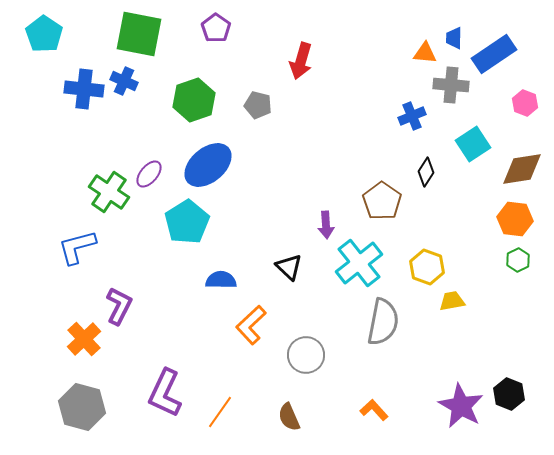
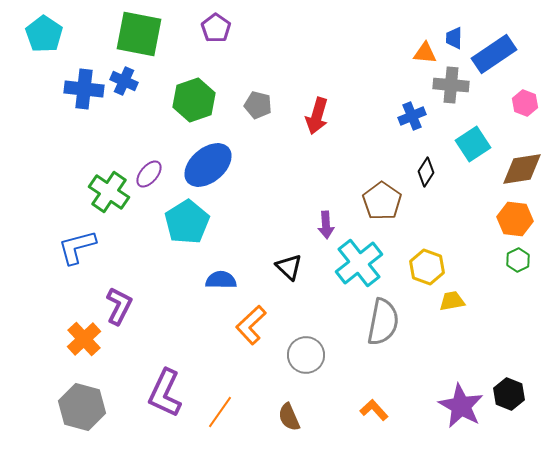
red arrow at (301, 61): moved 16 px right, 55 px down
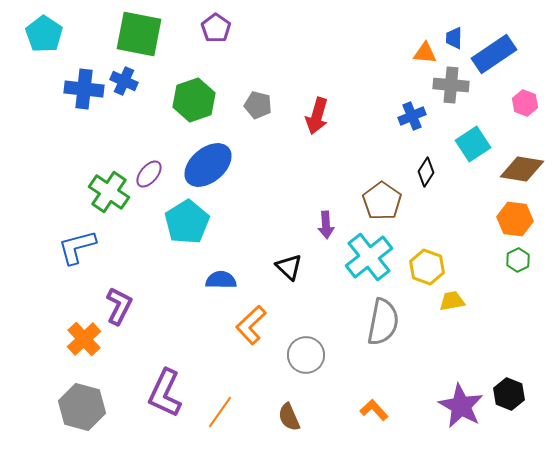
brown diamond at (522, 169): rotated 18 degrees clockwise
cyan cross at (359, 263): moved 10 px right, 6 px up
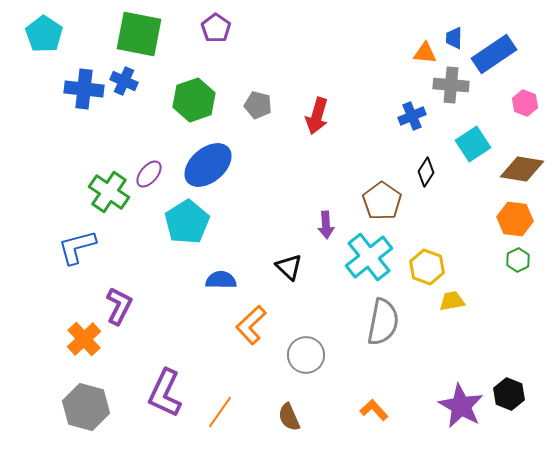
gray hexagon at (82, 407): moved 4 px right
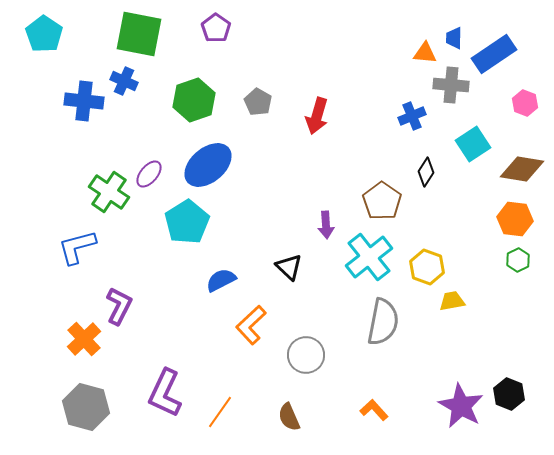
blue cross at (84, 89): moved 12 px down
gray pentagon at (258, 105): moved 3 px up; rotated 16 degrees clockwise
blue semicircle at (221, 280): rotated 28 degrees counterclockwise
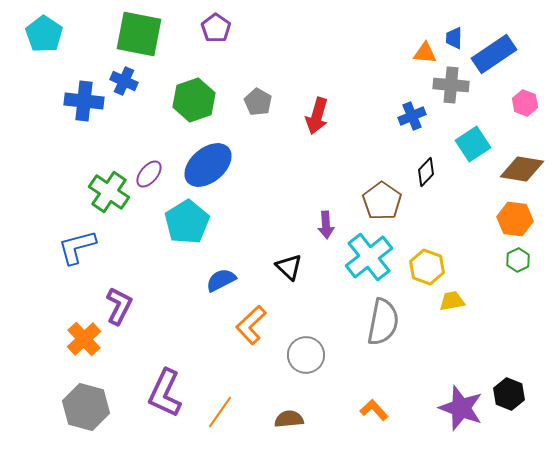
black diamond at (426, 172): rotated 12 degrees clockwise
purple star at (461, 406): moved 2 px down; rotated 9 degrees counterclockwise
brown semicircle at (289, 417): moved 2 px down; rotated 108 degrees clockwise
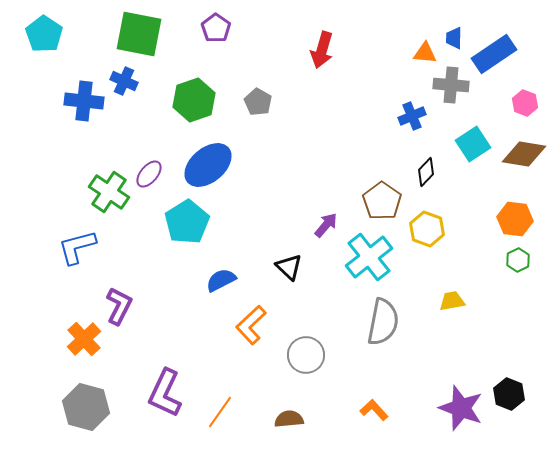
red arrow at (317, 116): moved 5 px right, 66 px up
brown diamond at (522, 169): moved 2 px right, 15 px up
purple arrow at (326, 225): rotated 136 degrees counterclockwise
yellow hexagon at (427, 267): moved 38 px up
